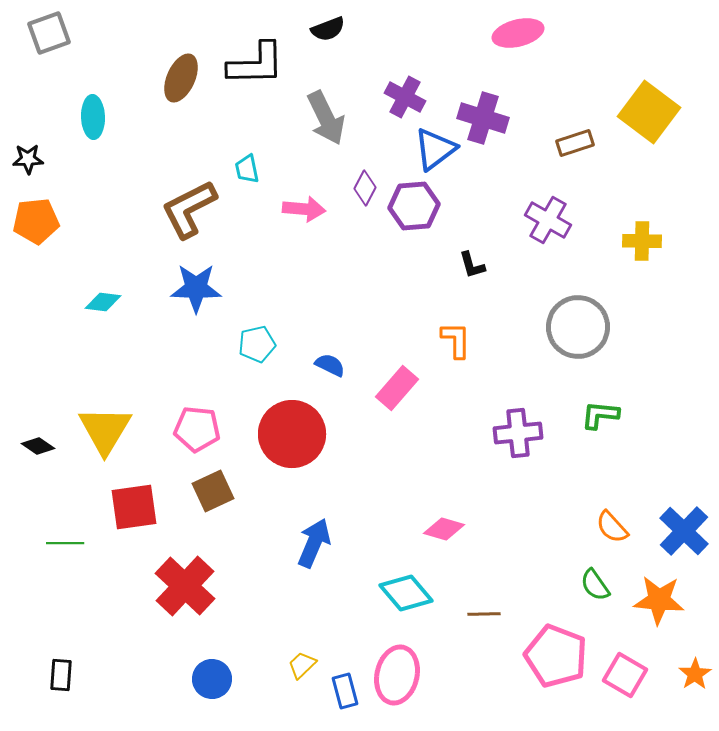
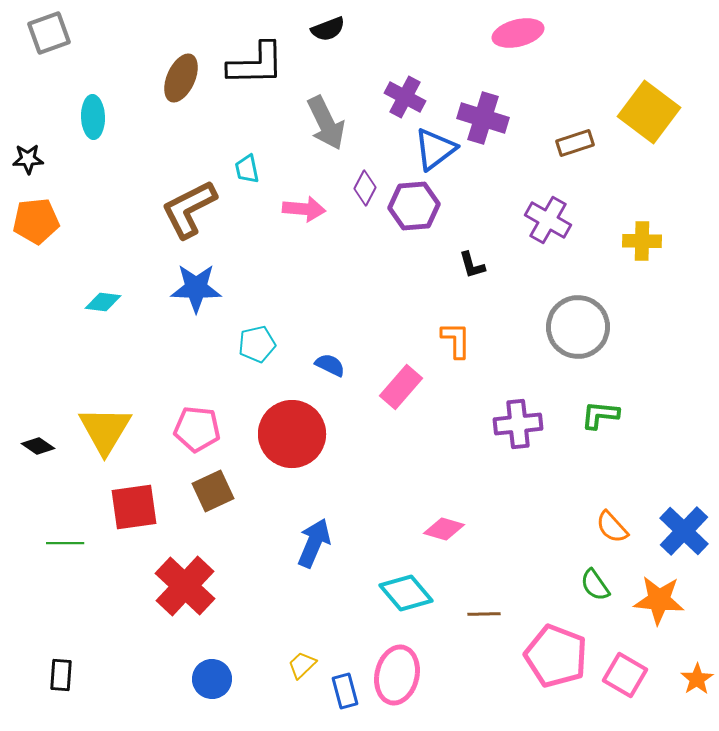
gray arrow at (326, 118): moved 5 px down
pink rectangle at (397, 388): moved 4 px right, 1 px up
purple cross at (518, 433): moved 9 px up
orange star at (695, 674): moved 2 px right, 5 px down
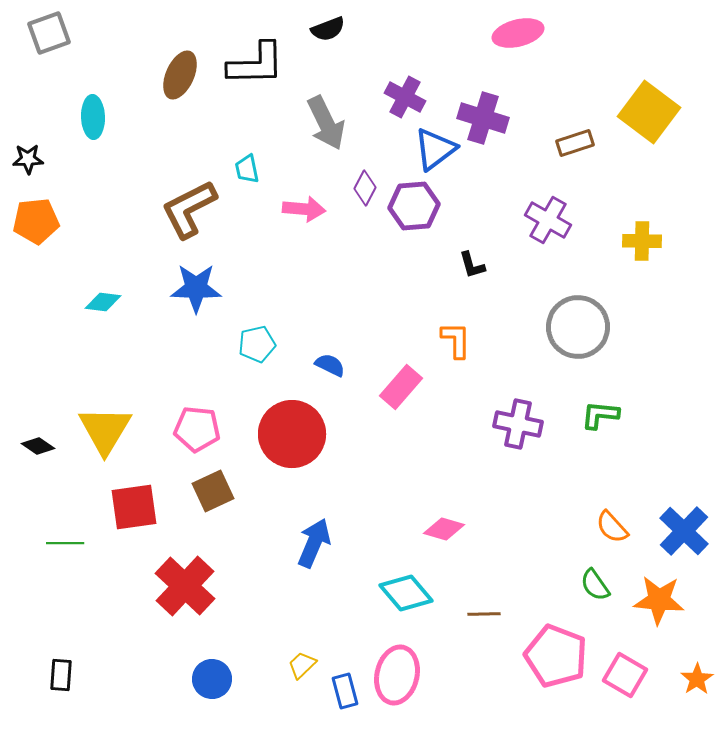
brown ellipse at (181, 78): moved 1 px left, 3 px up
purple cross at (518, 424): rotated 18 degrees clockwise
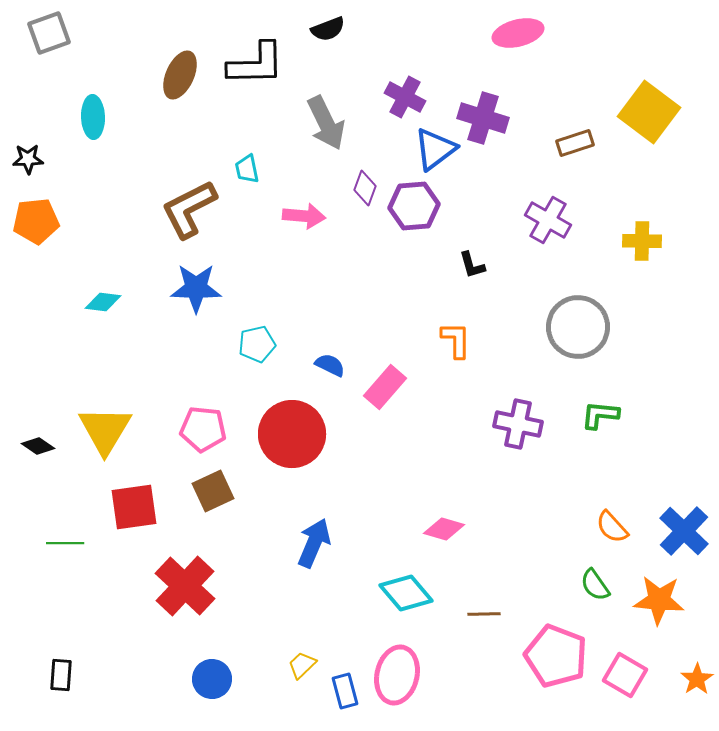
purple diamond at (365, 188): rotated 8 degrees counterclockwise
pink arrow at (304, 209): moved 7 px down
pink rectangle at (401, 387): moved 16 px left
pink pentagon at (197, 429): moved 6 px right
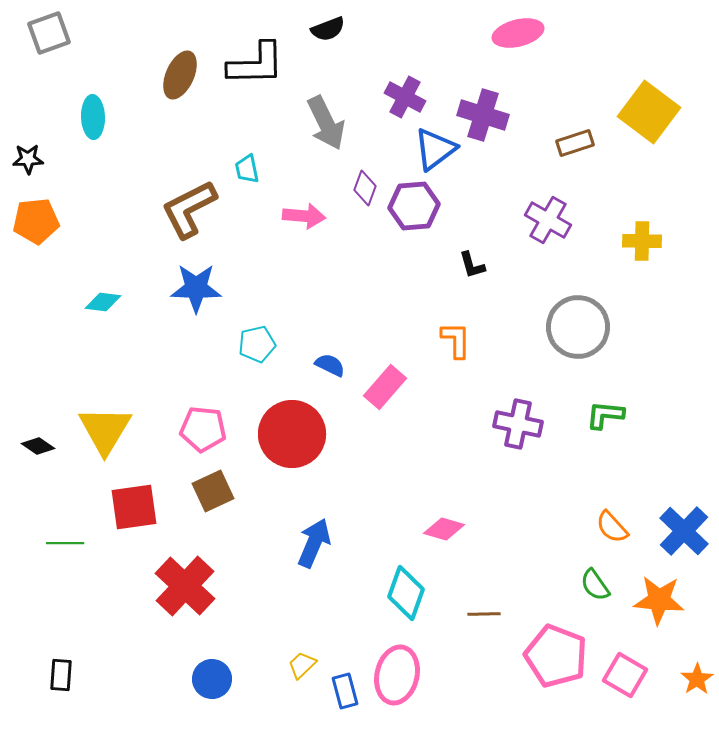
purple cross at (483, 118): moved 3 px up
green L-shape at (600, 415): moved 5 px right
cyan diamond at (406, 593): rotated 60 degrees clockwise
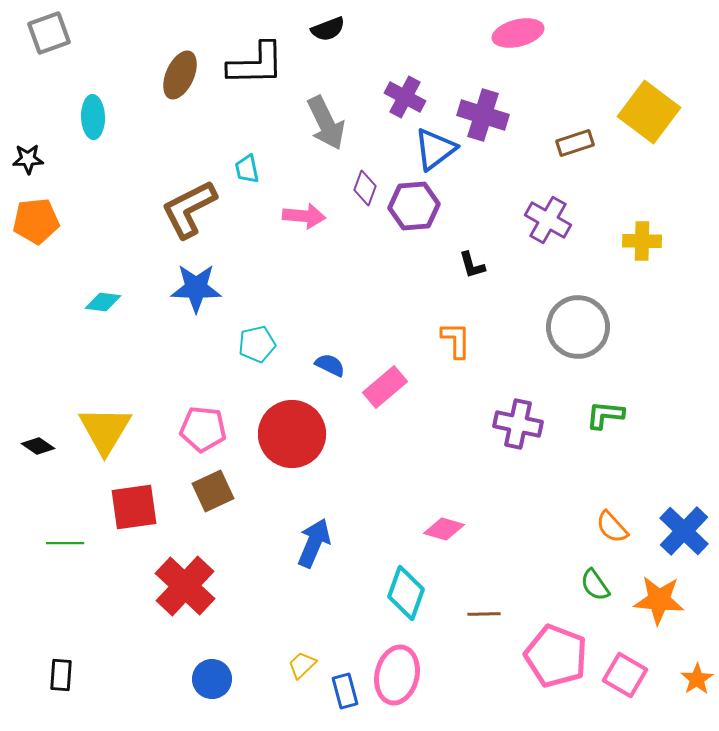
pink rectangle at (385, 387): rotated 9 degrees clockwise
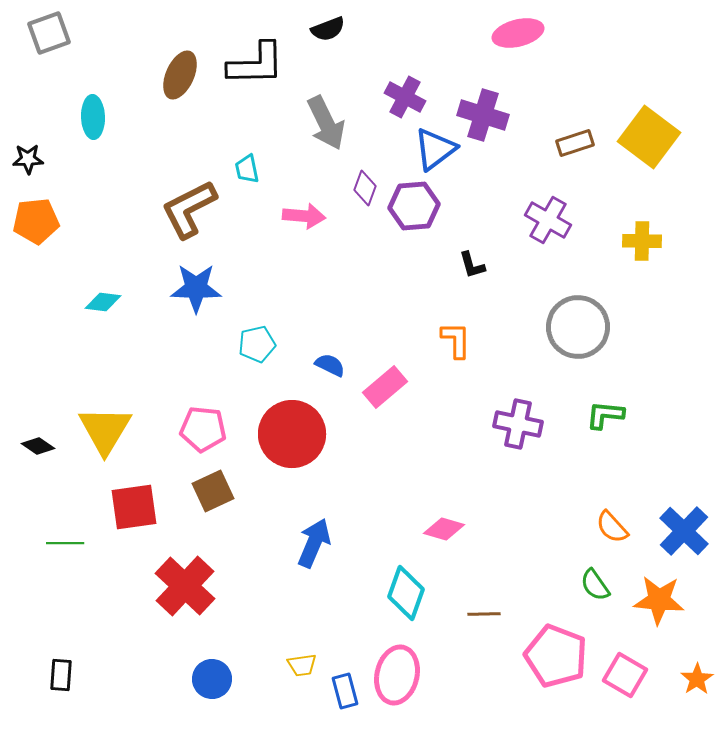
yellow square at (649, 112): moved 25 px down
yellow trapezoid at (302, 665): rotated 144 degrees counterclockwise
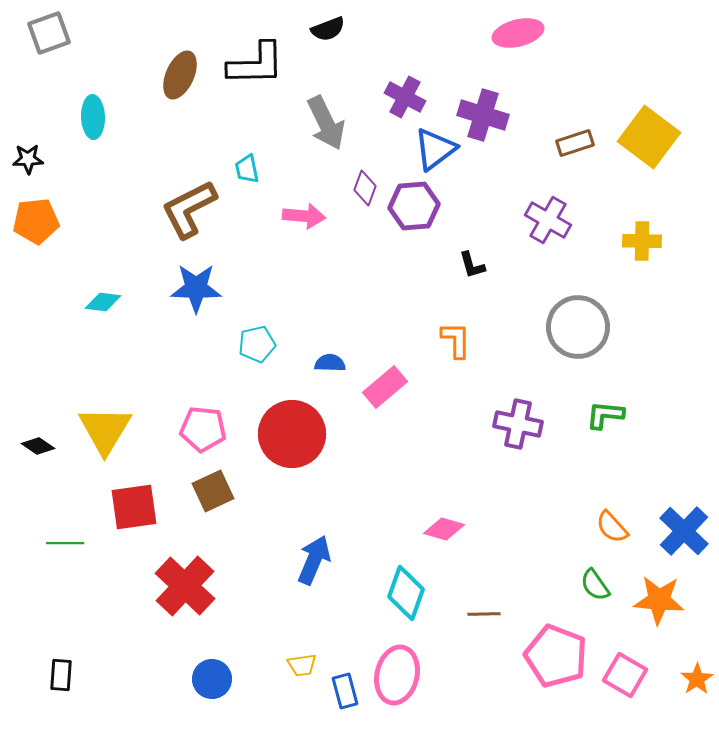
blue semicircle at (330, 365): moved 2 px up; rotated 24 degrees counterclockwise
blue arrow at (314, 543): moved 17 px down
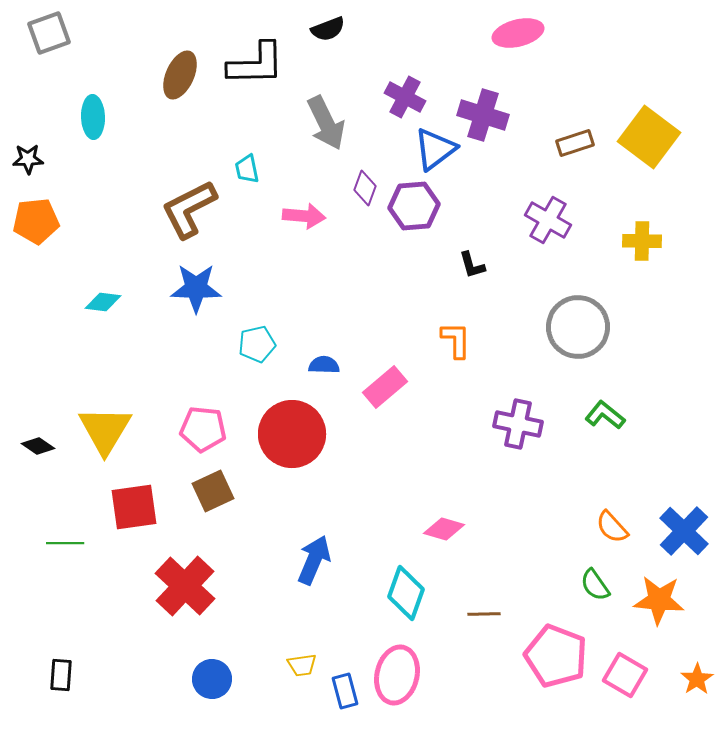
blue semicircle at (330, 363): moved 6 px left, 2 px down
green L-shape at (605, 415): rotated 33 degrees clockwise
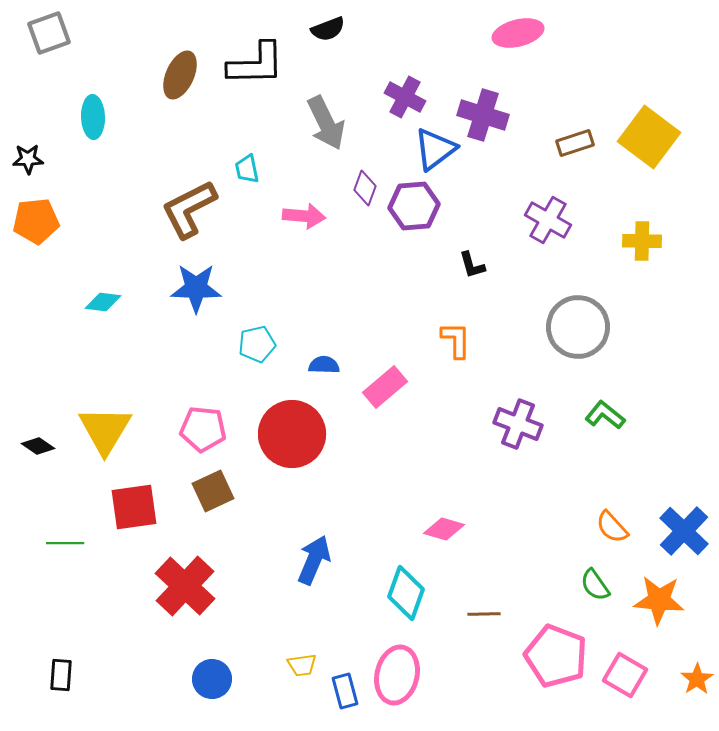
purple cross at (518, 424): rotated 9 degrees clockwise
